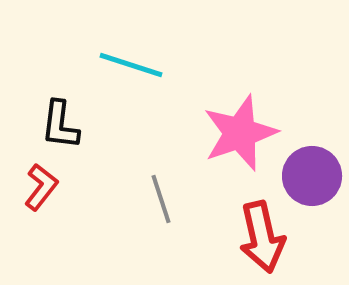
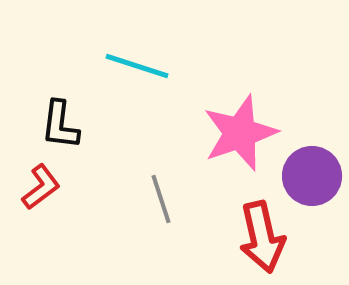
cyan line: moved 6 px right, 1 px down
red L-shape: rotated 15 degrees clockwise
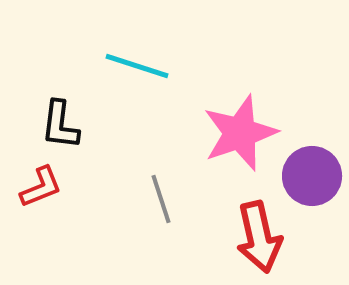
red L-shape: rotated 15 degrees clockwise
red arrow: moved 3 px left
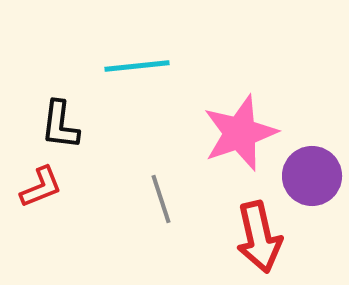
cyan line: rotated 24 degrees counterclockwise
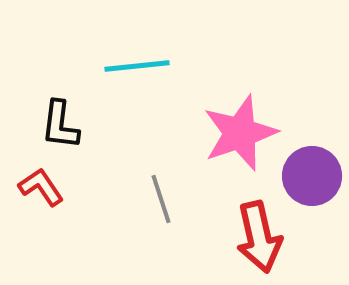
red L-shape: rotated 102 degrees counterclockwise
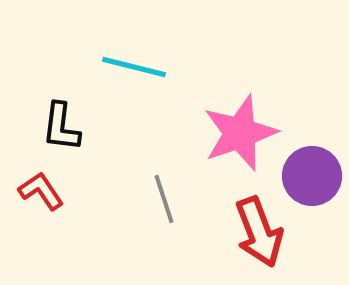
cyan line: moved 3 px left, 1 px down; rotated 20 degrees clockwise
black L-shape: moved 1 px right, 2 px down
red L-shape: moved 4 px down
gray line: moved 3 px right
red arrow: moved 5 px up; rotated 8 degrees counterclockwise
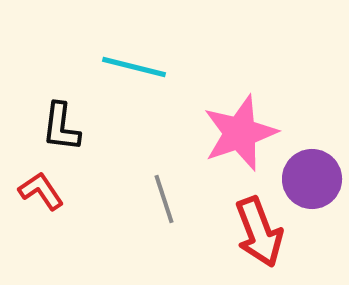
purple circle: moved 3 px down
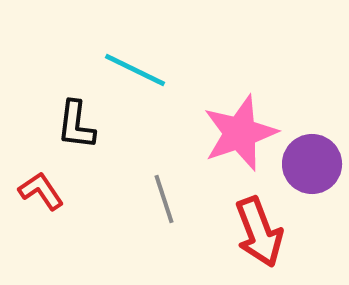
cyan line: moved 1 px right, 3 px down; rotated 12 degrees clockwise
black L-shape: moved 15 px right, 2 px up
purple circle: moved 15 px up
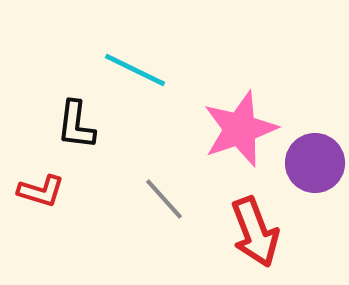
pink star: moved 4 px up
purple circle: moved 3 px right, 1 px up
red L-shape: rotated 141 degrees clockwise
gray line: rotated 24 degrees counterclockwise
red arrow: moved 4 px left
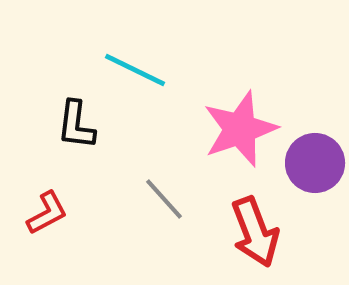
red L-shape: moved 6 px right, 22 px down; rotated 45 degrees counterclockwise
